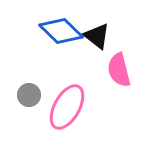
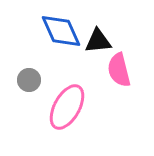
blue diamond: rotated 21 degrees clockwise
black triangle: moved 1 px right, 5 px down; rotated 44 degrees counterclockwise
gray circle: moved 15 px up
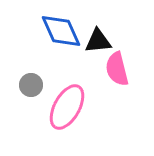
pink semicircle: moved 2 px left, 1 px up
gray circle: moved 2 px right, 5 px down
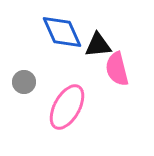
blue diamond: moved 1 px right, 1 px down
black triangle: moved 4 px down
gray circle: moved 7 px left, 3 px up
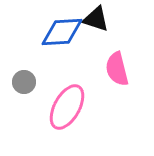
blue diamond: rotated 69 degrees counterclockwise
black triangle: moved 2 px left, 26 px up; rotated 24 degrees clockwise
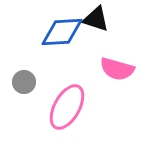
pink semicircle: rotated 60 degrees counterclockwise
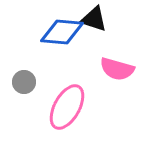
black triangle: moved 2 px left
blue diamond: rotated 9 degrees clockwise
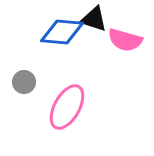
pink semicircle: moved 8 px right, 29 px up
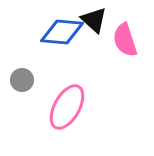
black triangle: moved 1 px down; rotated 24 degrees clockwise
pink semicircle: rotated 56 degrees clockwise
gray circle: moved 2 px left, 2 px up
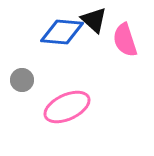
pink ellipse: rotated 36 degrees clockwise
